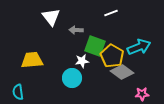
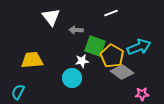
cyan semicircle: rotated 35 degrees clockwise
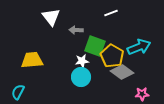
cyan circle: moved 9 px right, 1 px up
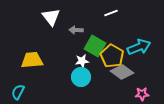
green square: rotated 10 degrees clockwise
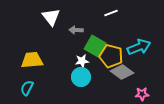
yellow pentagon: moved 1 px left; rotated 15 degrees counterclockwise
cyan semicircle: moved 9 px right, 4 px up
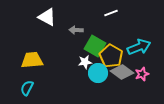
white triangle: moved 4 px left; rotated 24 degrees counterclockwise
yellow pentagon: rotated 15 degrees clockwise
white star: moved 3 px right, 1 px down
cyan circle: moved 17 px right, 4 px up
pink star: moved 20 px up; rotated 16 degrees counterclockwise
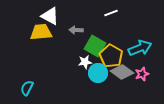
white triangle: moved 3 px right, 1 px up
cyan arrow: moved 1 px right, 1 px down
yellow trapezoid: moved 9 px right, 28 px up
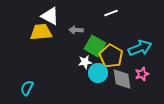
gray diamond: moved 7 px down; rotated 45 degrees clockwise
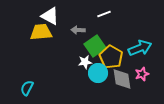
white line: moved 7 px left, 1 px down
gray arrow: moved 2 px right
green square: rotated 25 degrees clockwise
yellow pentagon: moved 1 px down
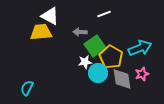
gray arrow: moved 2 px right, 2 px down
